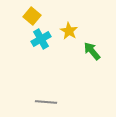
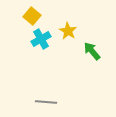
yellow star: moved 1 px left
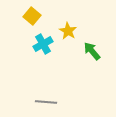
cyan cross: moved 2 px right, 5 px down
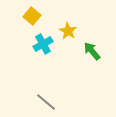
gray line: rotated 35 degrees clockwise
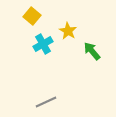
gray line: rotated 65 degrees counterclockwise
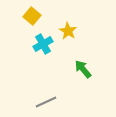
green arrow: moved 9 px left, 18 px down
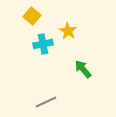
cyan cross: rotated 18 degrees clockwise
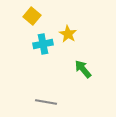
yellow star: moved 3 px down
gray line: rotated 35 degrees clockwise
